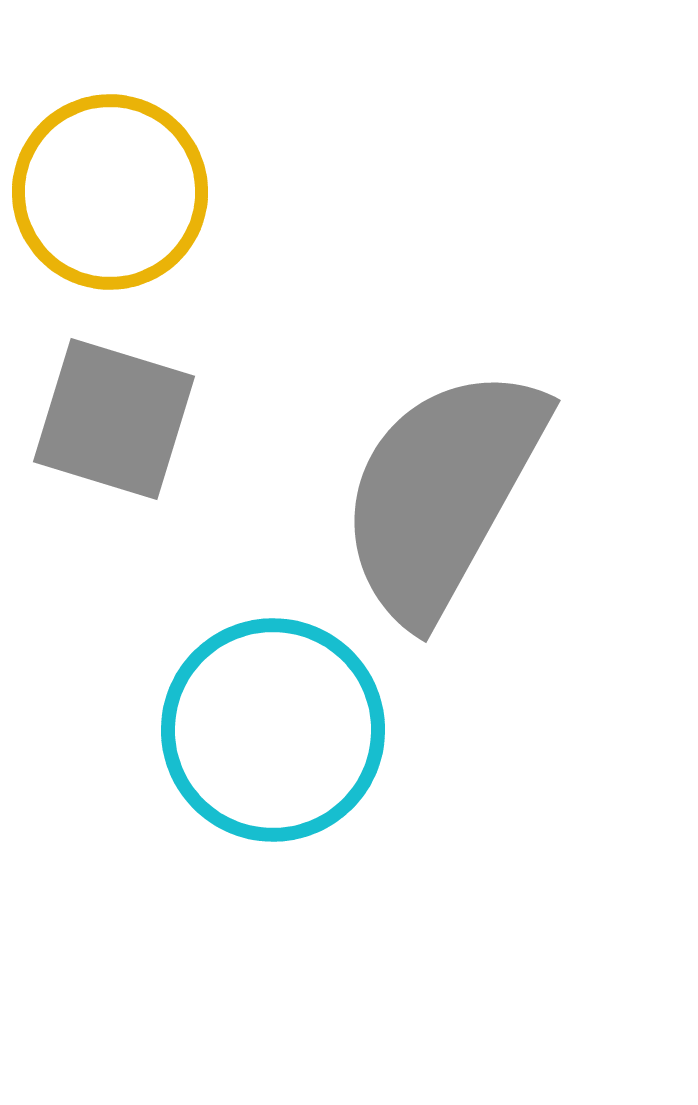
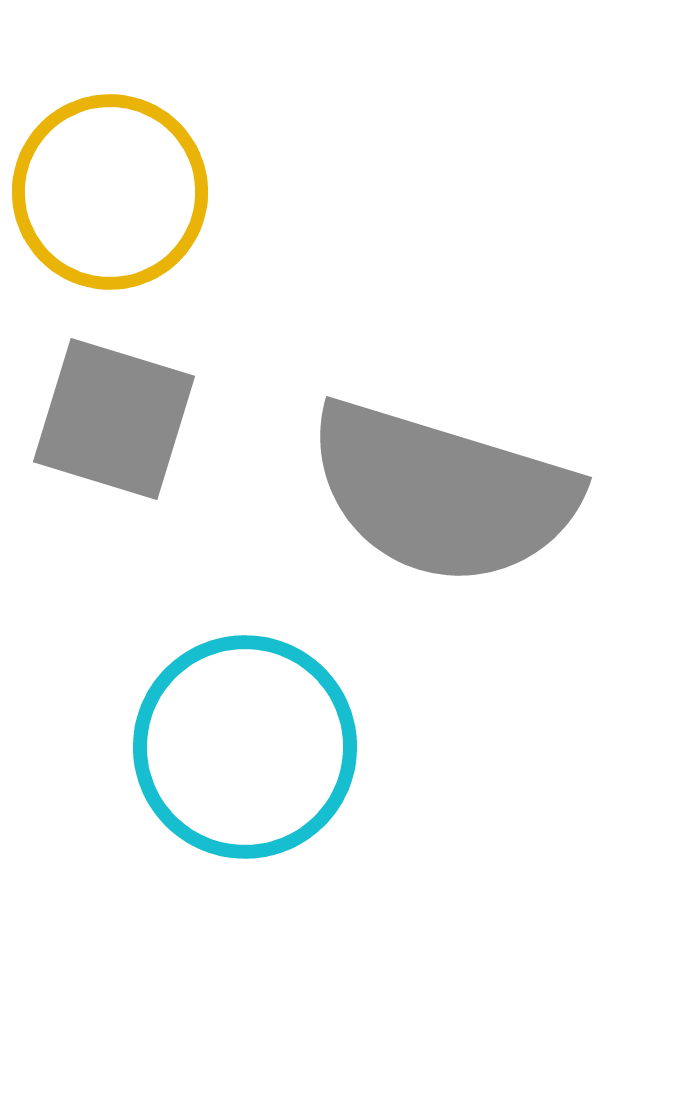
gray semicircle: rotated 102 degrees counterclockwise
cyan circle: moved 28 px left, 17 px down
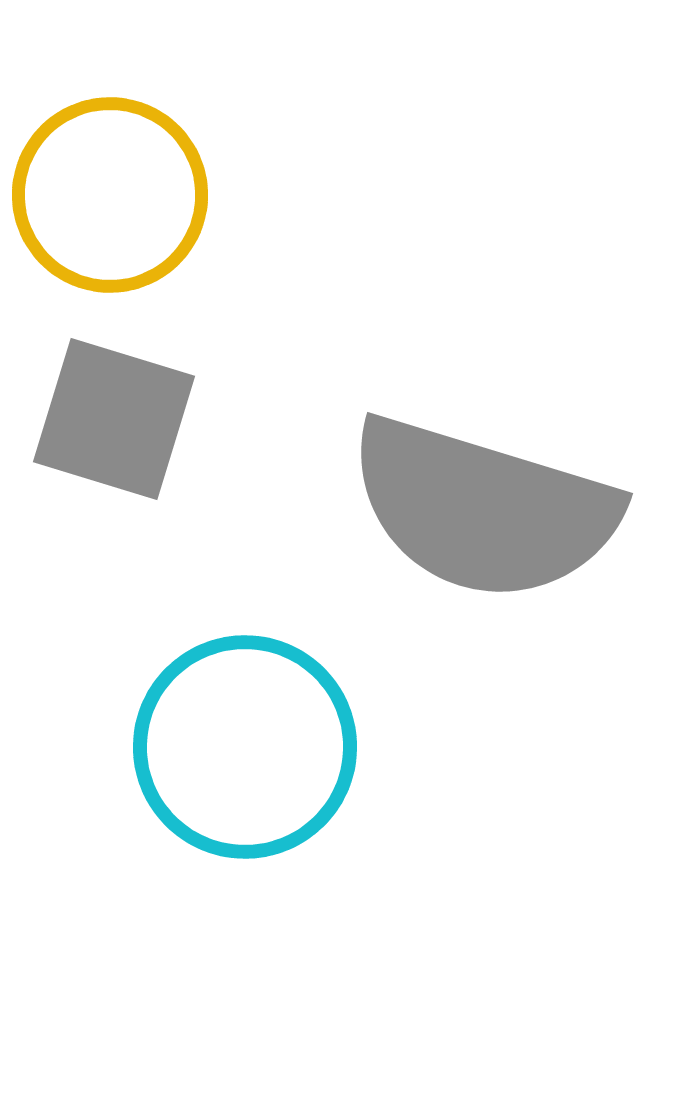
yellow circle: moved 3 px down
gray semicircle: moved 41 px right, 16 px down
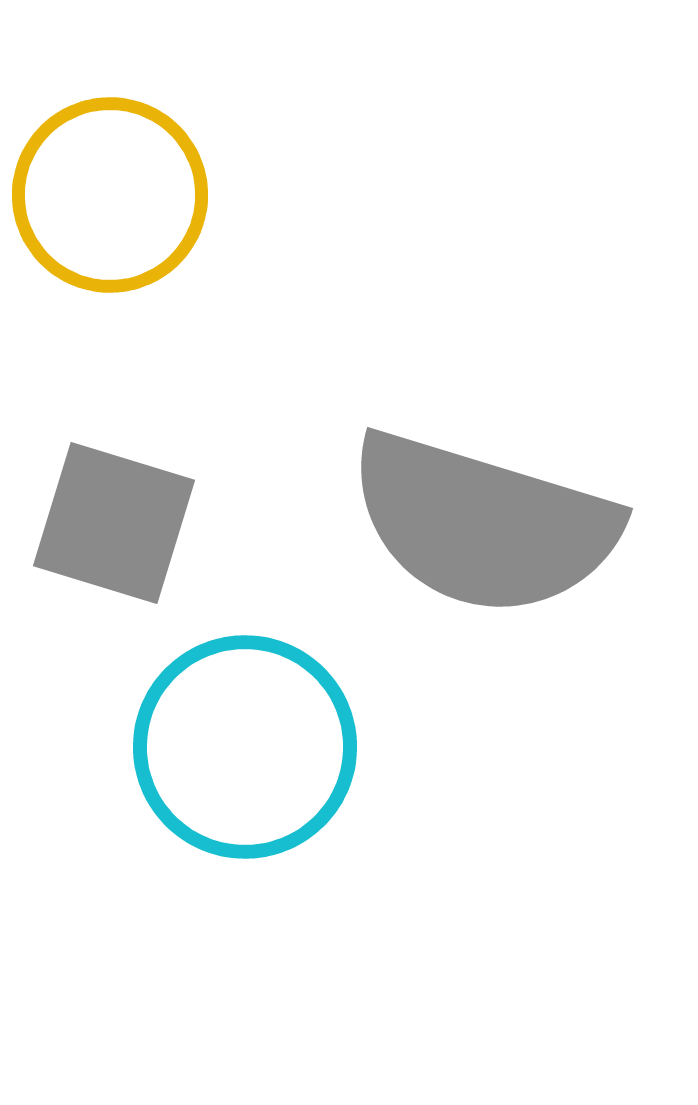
gray square: moved 104 px down
gray semicircle: moved 15 px down
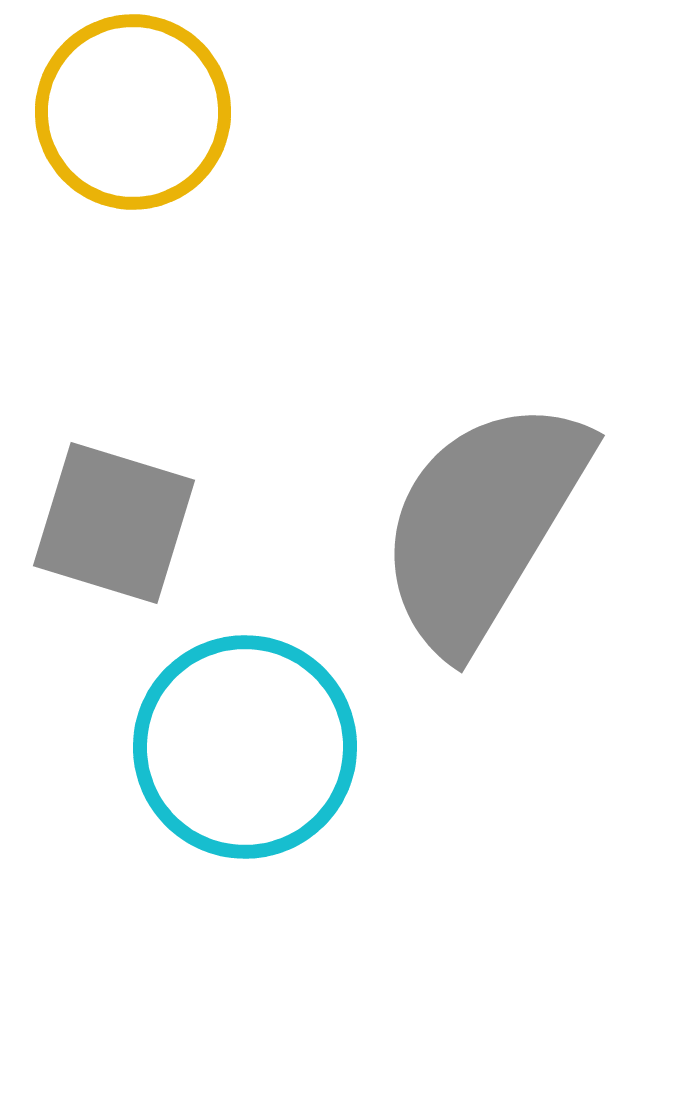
yellow circle: moved 23 px right, 83 px up
gray semicircle: rotated 104 degrees clockwise
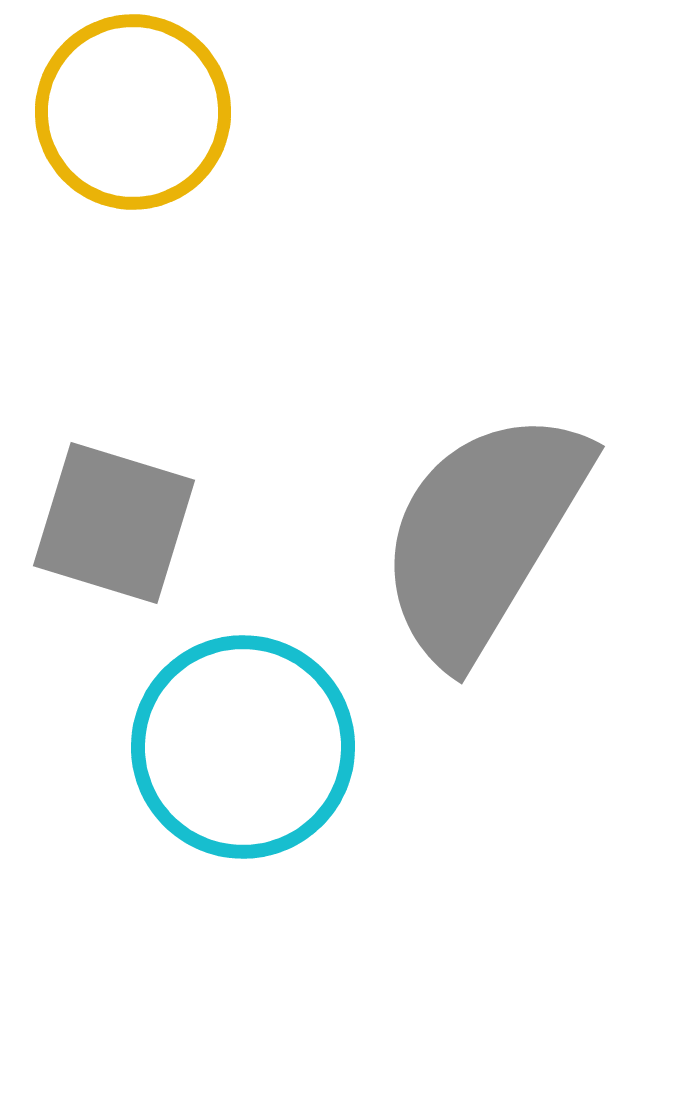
gray semicircle: moved 11 px down
cyan circle: moved 2 px left
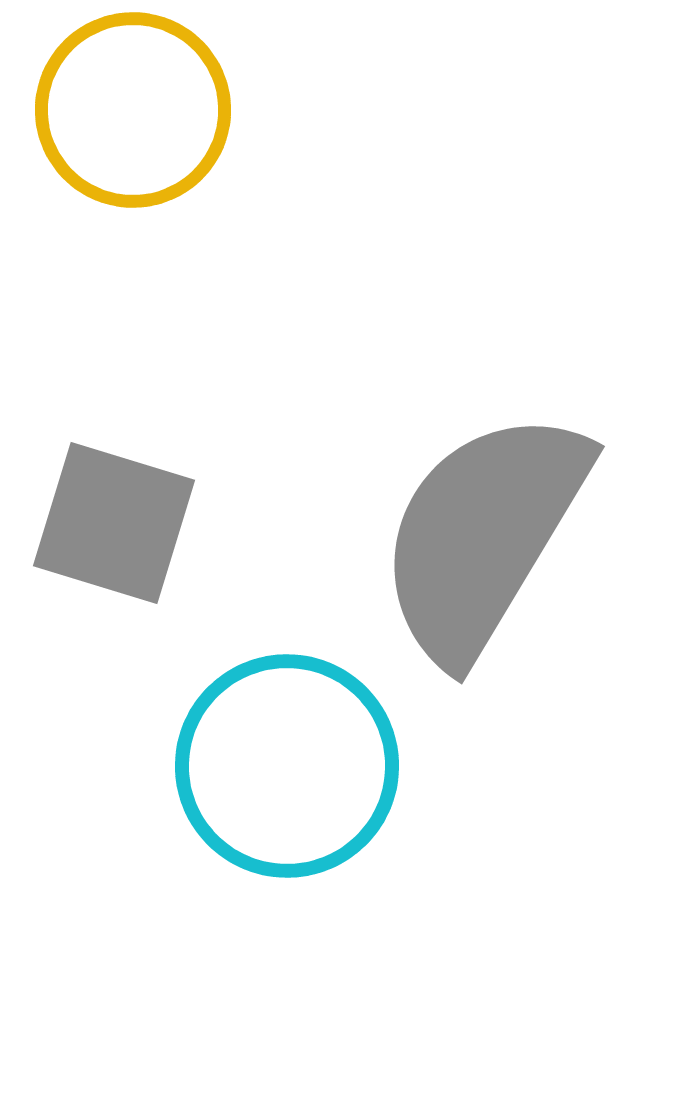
yellow circle: moved 2 px up
cyan circle: moved 44 px right, 19 px down
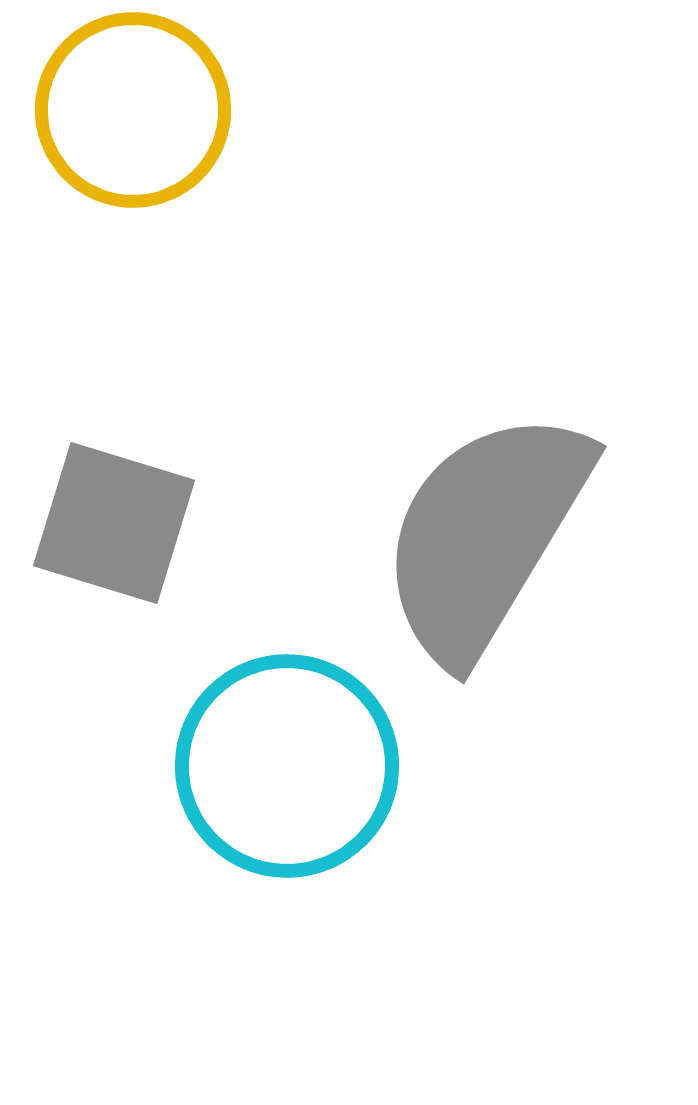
gray semicircle: moved 2 px right
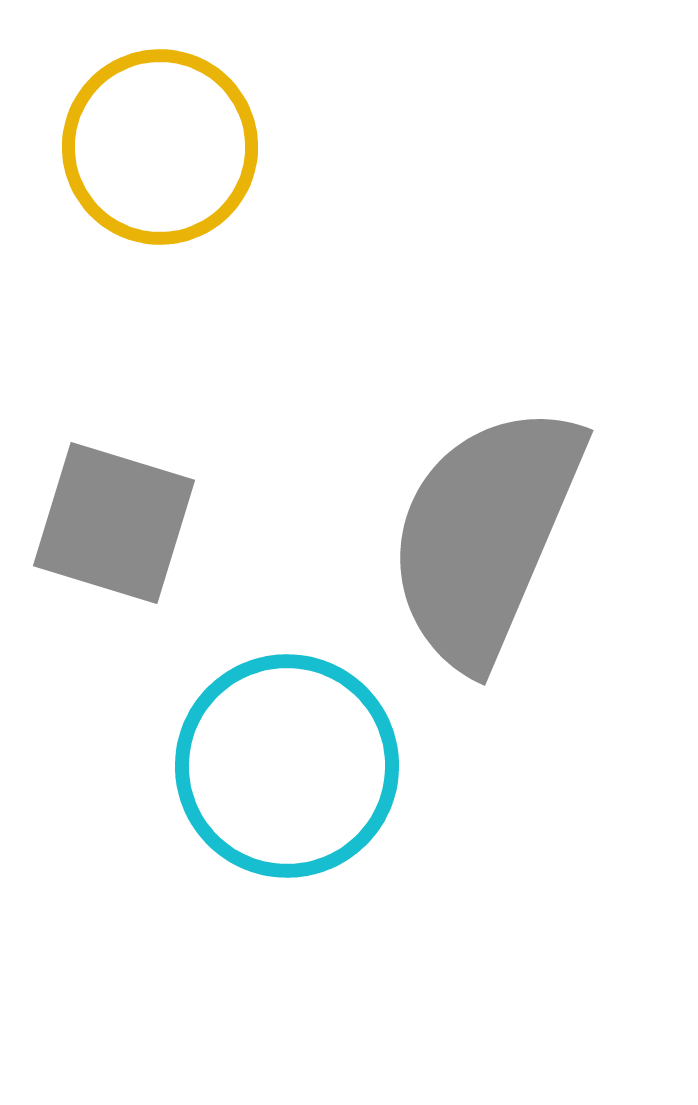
yellow circle: moved 27 px right, 37 px down
gray semicircle: rotated 8 degrees counterclockwise
